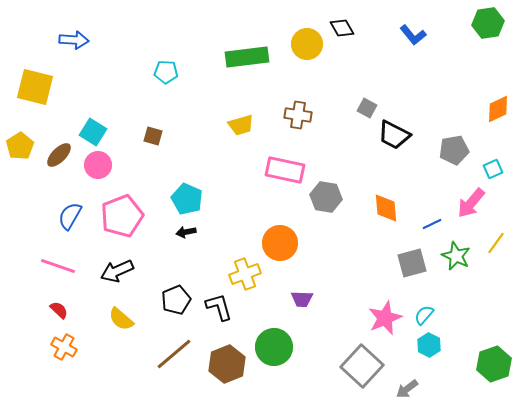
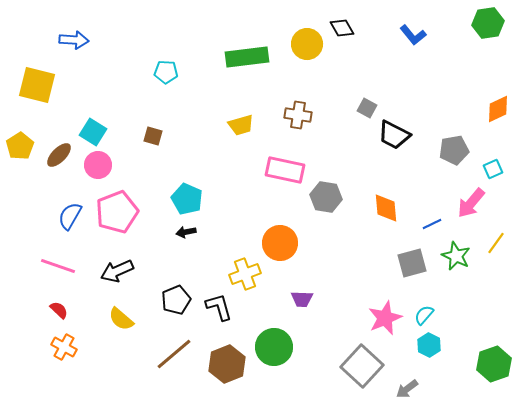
yellow square at (35, 87): moved 2 px right, 2 px up
pink pentagon at (122, 216): moved 5 px left, 4 px up
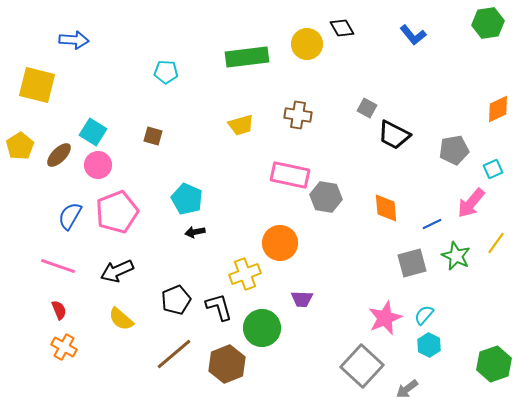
pink rectangle at (285, 170): moved 5 px right, 5 px down
black arrow at (186, 232): moved 9 px right
red semicircle at (59, 310): rotated 24 degrees clockwise
green circle at (274, 347): moved 12 px left, 19 px up
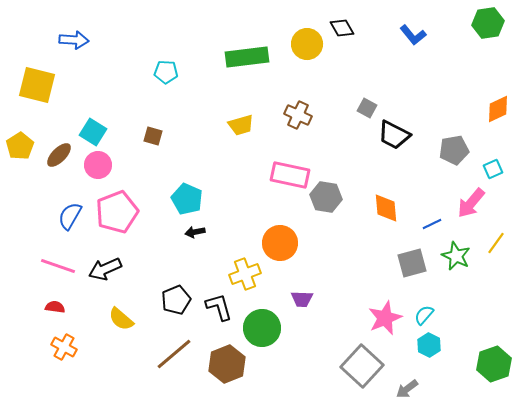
brown cross at (298, 115): rotated 16 degrees clockwise
black arrow at (117, 271): moved 12 px left, 2 px up
red semicircle at (59, 310): moved 4 px left, 3 px up; rotated 60 degrees counterclockwise
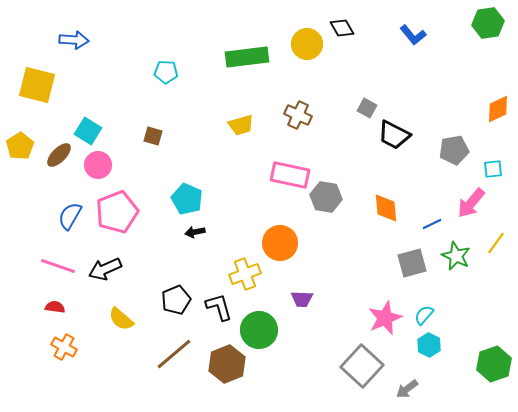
cyan square at (93, 132): moved 5 px left, 1 px up
cyan square at (493, 169): rotated 18 degrees clockwise
green circle at (262, 328): moved 3 px left, 2 px down
